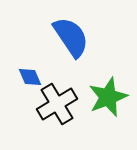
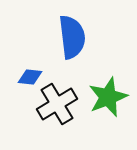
blue semicircle: moved 1 px right; rotated 27 degrees clockwise
blue diamond: rotated 60 degrees counterclockwise
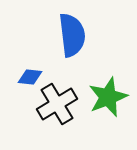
blue semicircle: moved 2 px up
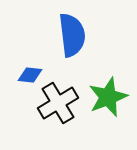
blue diamond: moved 2 px up
black cross: moved 1 px right, 1 px up
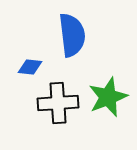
blue diamond: moved 8 px up
black cross: rotated 27 degrees clockwise
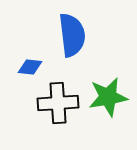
green star: rotated 12 degrees clockwise
